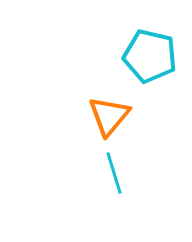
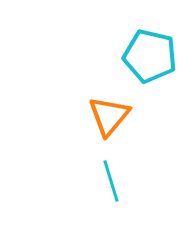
cyan line: moved 3 px left, 8 px down
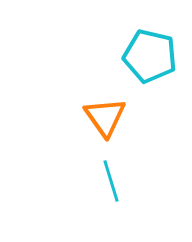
orange triangle: moved 4 px left, 1 px down; rotated 15 degrees counterclockwise
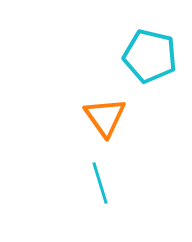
cyan line: moved 11 px left, 2 px down
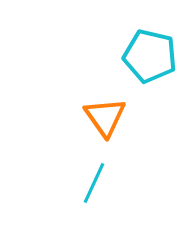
cyan line: moved 6 px left; rotated 42 degrees clockwise
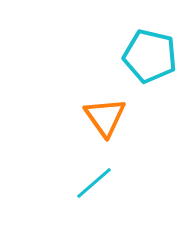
cyan line: rotated 24 degrees clockwise
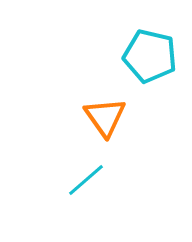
cyan line: moved 8 px left, 3 px up
